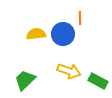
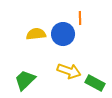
green rectangle: moved 3 px left, 2 px down
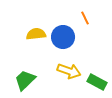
orange line: moved 5 px right; rotated 24 degrees counterclockwise
blue circle: moved 3 px down
green rectangle: moved 2 px right, 1 px up
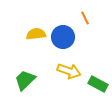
green rectangle: moved 1 px right, 2 px down
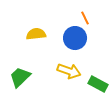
blue circle: moved 12 px right, 1 px down
green trapezoid: moved 5 px left, 3 px up
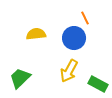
blue circle: moved 1 px left
yellow arrow: rotated 100 degrees clockwise
green trapezoid: moved 1 px down
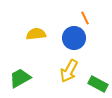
green trapezoid: rotated 15 degrees clockwise
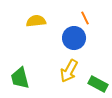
yellow semicircle: moved 13 px up
green trapezoid: rotated 75 degrees counterclockwise
